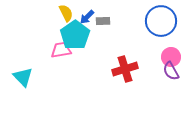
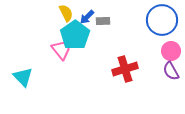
blue circle: moved 1 px right, 1 px up
pink trapezoid: rotated 60 degrees clockwise
pink circle: moved 6 px up
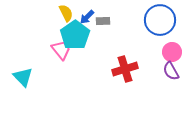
blue circle: moved 2 px left
pink circle: moved 1 px right, 1 px down
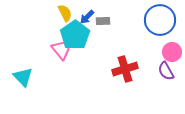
yellow semicircle: moved 1 px left
purple semicircle: moved 5 px left
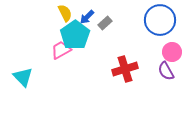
gray rectangle: moved 2 px right, 2 px down; rotated 40 degrees counterclockwise
pink trapezoid: rotated 80 degrees counterclockwise
